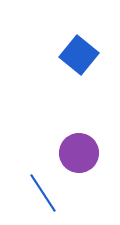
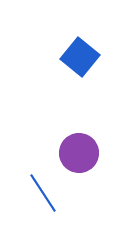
blue square: moved 1 px right, 2 px down
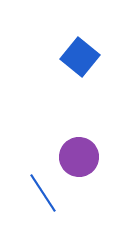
purple circle: moved 4 px down
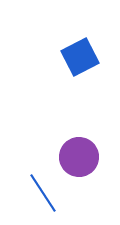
blue square: rotated 24 degrees clockwise
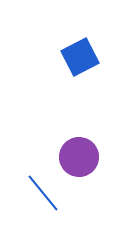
blue line: rotated 6 degrees counterclockwise
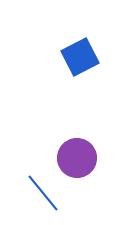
purple circle: moved 2 px left, 1 px down
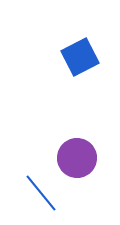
blue line: moved 2 px left
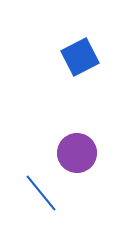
purple circle: moved 5 px up
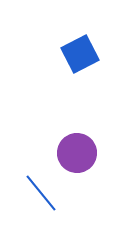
blue square: moved 3 px up
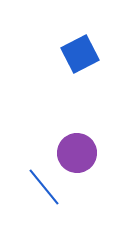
blue line: moved 3 px right, 6 px up
